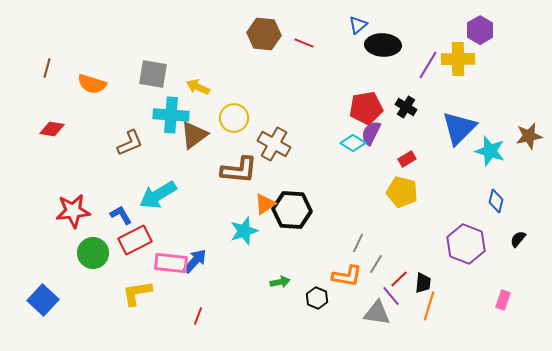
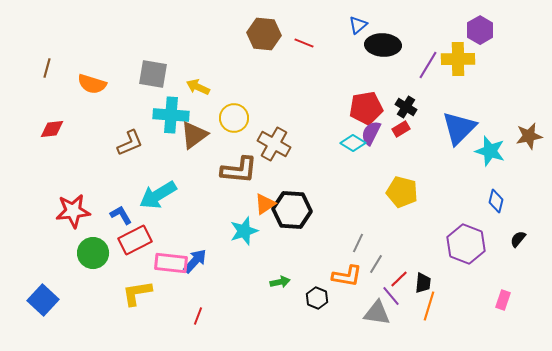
red diamond at (52, 129): rotated 15 degrees counterclockwise
red rectangle at (407, 159): moved 6 px left, 30 px up
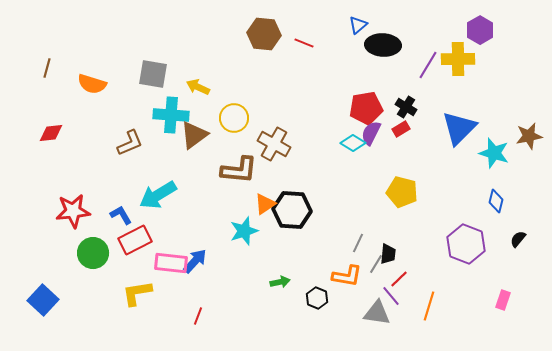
red diamond at (52, 129): moved 1 px left, 4 px down
cyan star at (490, 151): moved 4 px right, 2 px down
black trapezoid at (423, 283): moved 35 px left, 29 px up
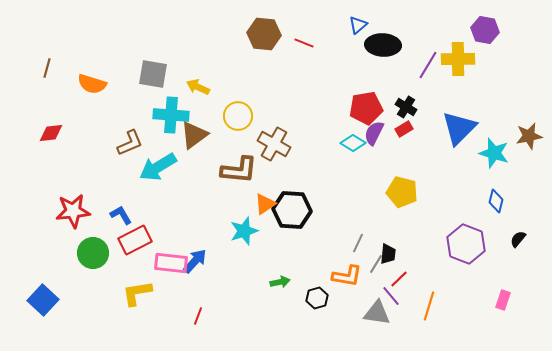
purple hexagon at (480, 30): moved 5 px right; rotated 20 degrees counterclockwise
yellow circle at (234, 118): moved 4 px right, 2 px up
red rectangle at (401, 129): moved 3 px right
purple semicircle at (371, 133): moved 3 px right
cyan arrow at (158, 195): moved 28 px up
black hexagon at (317, 298): rotated 20 degrees clockwise
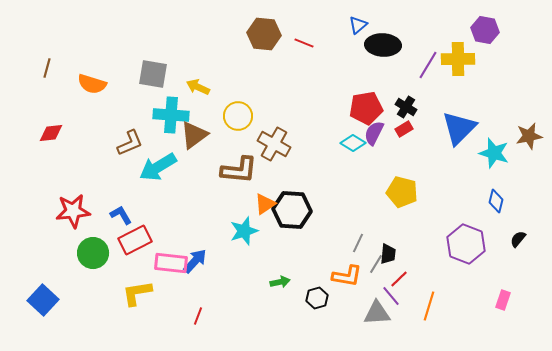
gray triangle at (377, 313): rotated 12 degrees counterclockwise
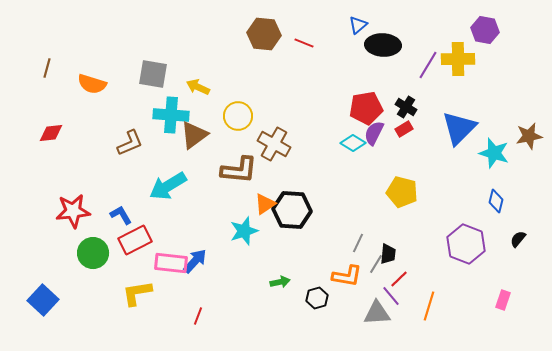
cyan arrow at (158, 167): moved 10 px right, 19 px down
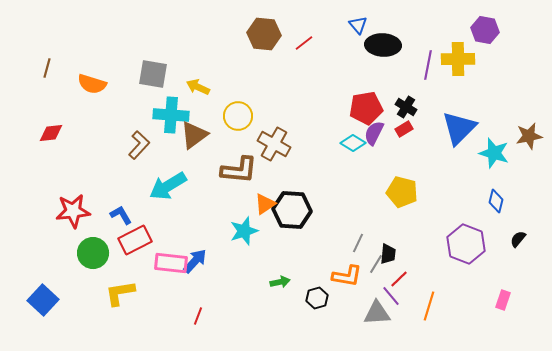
blue triangle at (358, 25): rotated 30 degrees counterclockwise
red line at (304, 43): rotated 60 degrees counterclockwise
purple line at (428, 65): rotated 20 degrees counterclockwise
brown L-shape at (130, 143): moved 9 px right, 2 px down; rotated 24 degrees counterclockwise
yellow L-shape at (137, 293): moved 17 px left
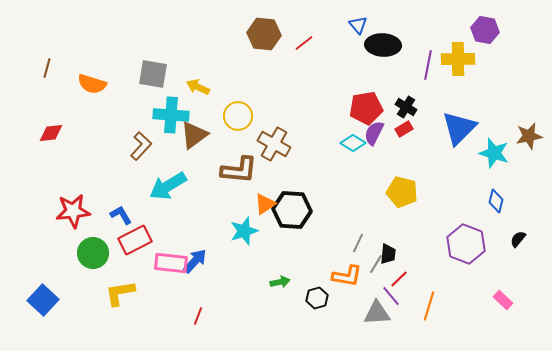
brown L-shape at (139, 145): moved 2 px right, 1 px down
pink rectangle at (503, 300): rotated 66 degrees counterclockwise
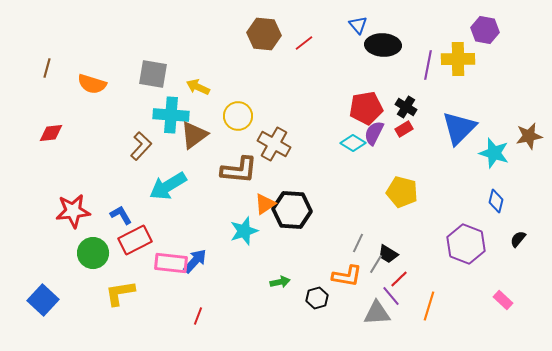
black trapezoid at (388, 254): rotated 115 degrees clockwise
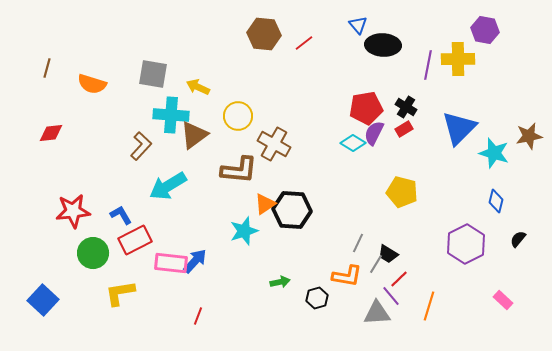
purple hexagon at (466, 244): rotated 12 degrees clockwise
